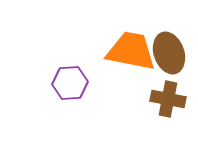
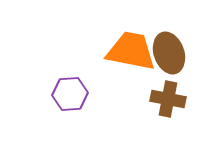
purple hexagon: moved 11 px down
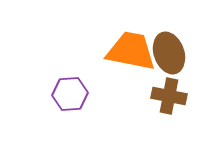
brown cross: moved 1 px right, 3 px up
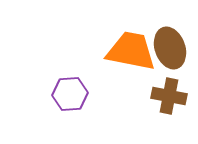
brown ellipse: moved 1 px right, 5 px up
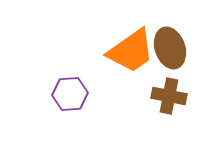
orange trapezoid: rotated 134 degrees clockwise
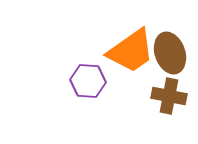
brown ellipse: moved 5 px down
purple hexagon: moved 18 px right, 13 px up; rotated 8 degrees clockwise
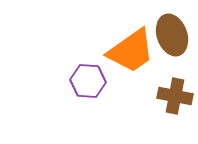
brown ellipse: moved 2 px right, 18 px up
brown cross: moved 6 px right
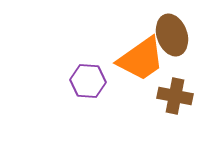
orange trapezoid: moved 10 px right, 8 px down
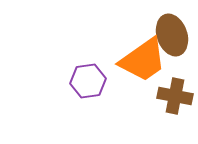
orange trapezoid: moved 2 px right, 1 px down
purple hexagon: rotated 12 degrees counterclockwise
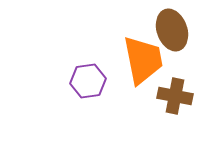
brown ellipse: moved 5 px up
orange trapezoid: rotated 66 degrees counterclockwise
